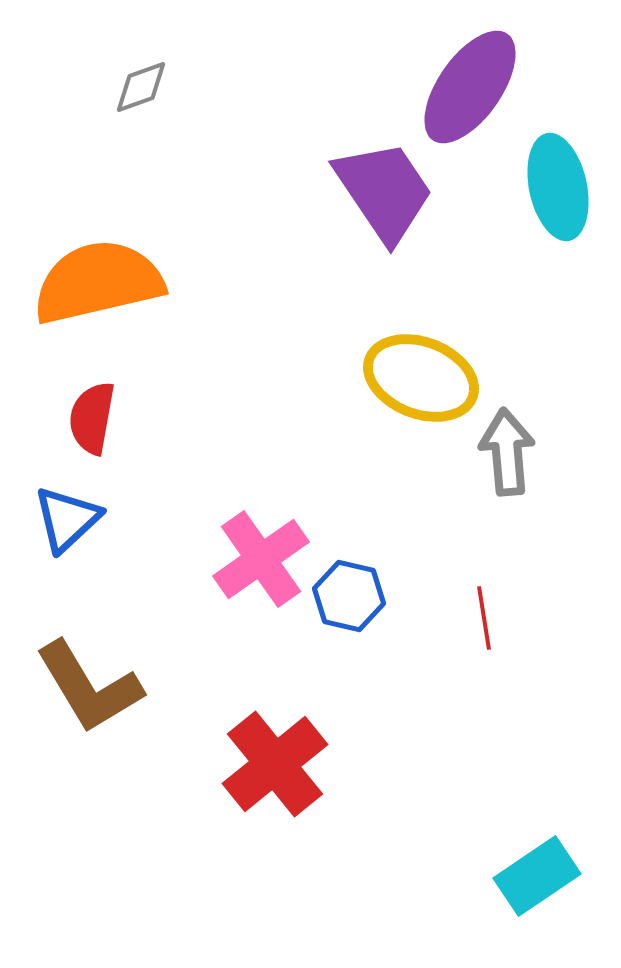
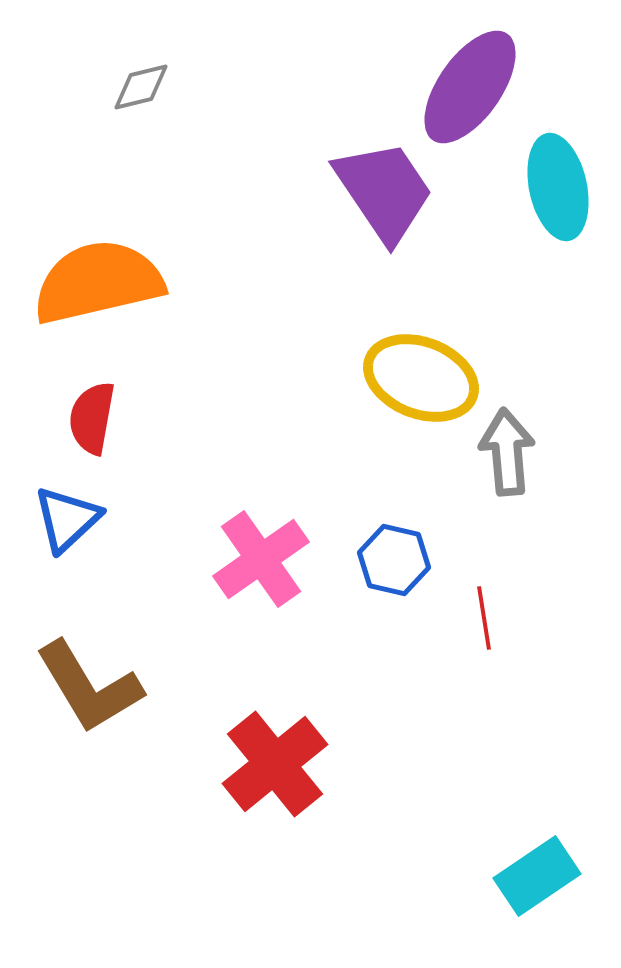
gray diamond: rotated 6 degrees clockwise
blue hexagon: moved 45 px right, 36 px up
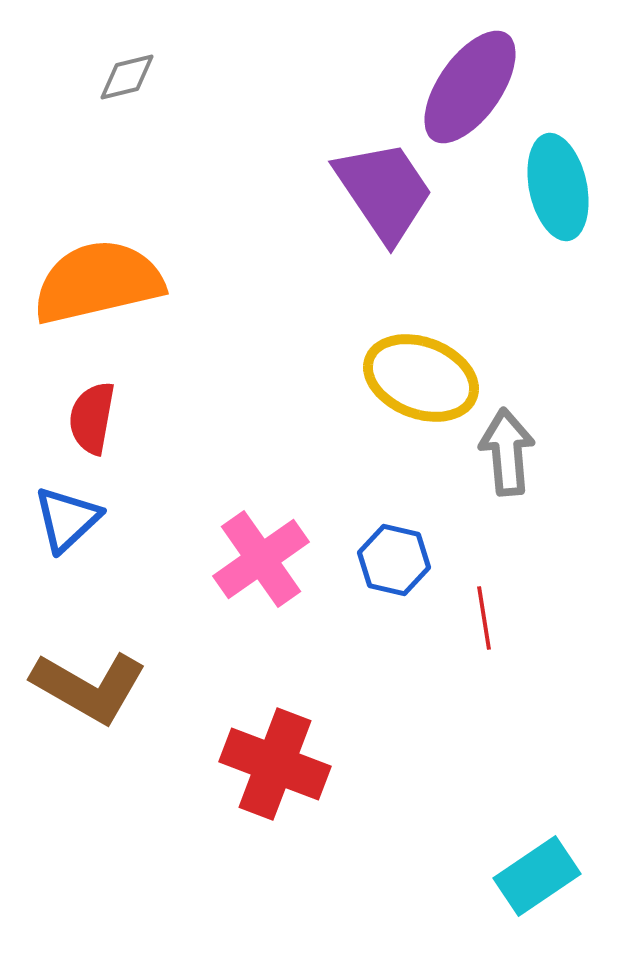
gray diamond: moved 14 px left, 10 px up
brown L-shape: rotated 29 degrees counterclockwise
red cross: rotated 30 degrees counterclockwise
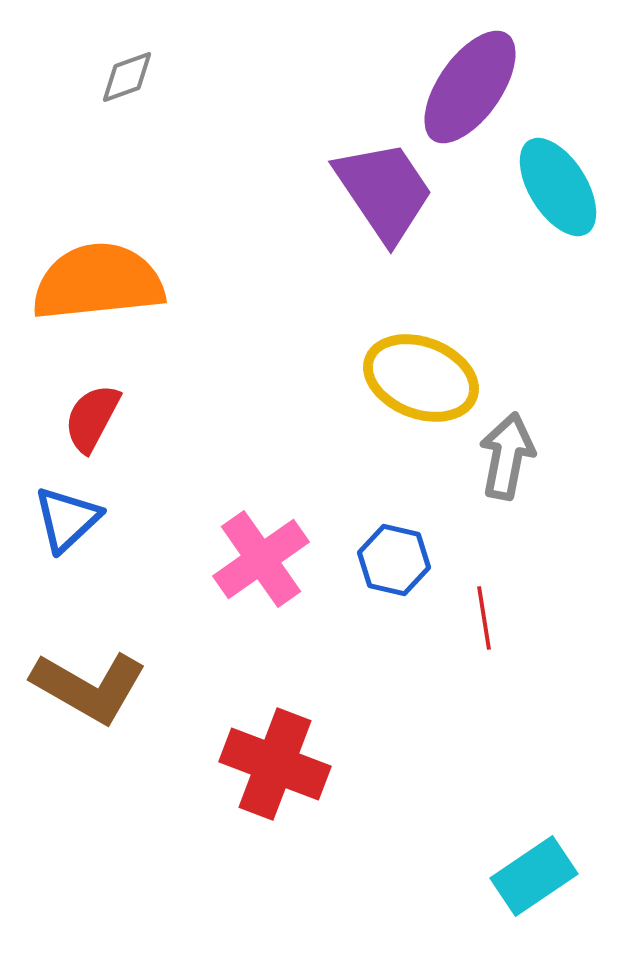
gray diamond: rotated 6 degrees counterclockwise
cyan ellipse: rotated 20 degrees counterclockwise
orange semicircle: rotated 7 degrees clockwise
red semicircle: rotated 18 degrees clockwise
gray arrow: moved 4 px down; rotated 16 degrees clockwise
cyan rectangle: moved 3 px left
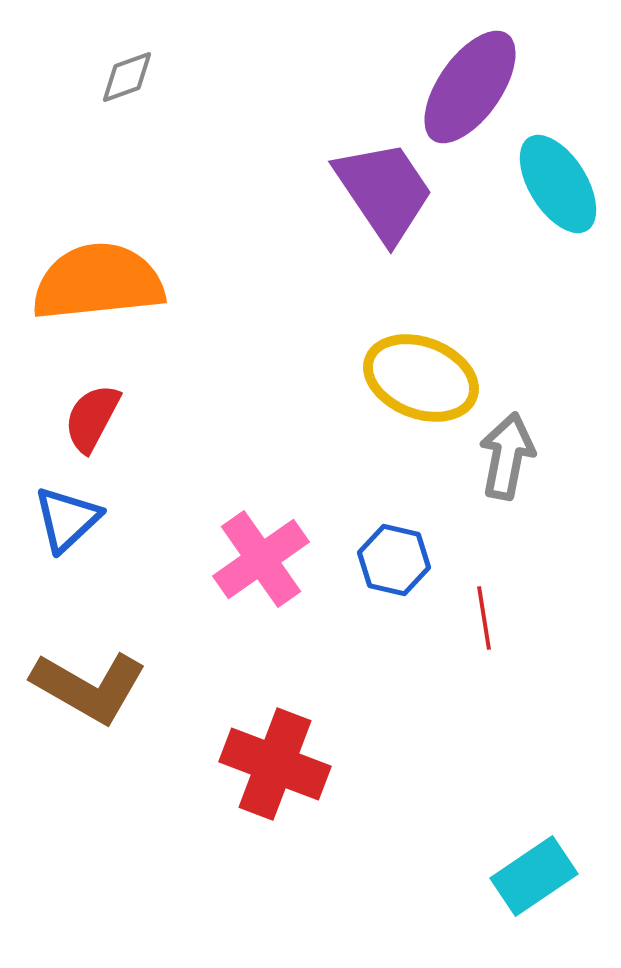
cyan ellipse: moved 3 px up
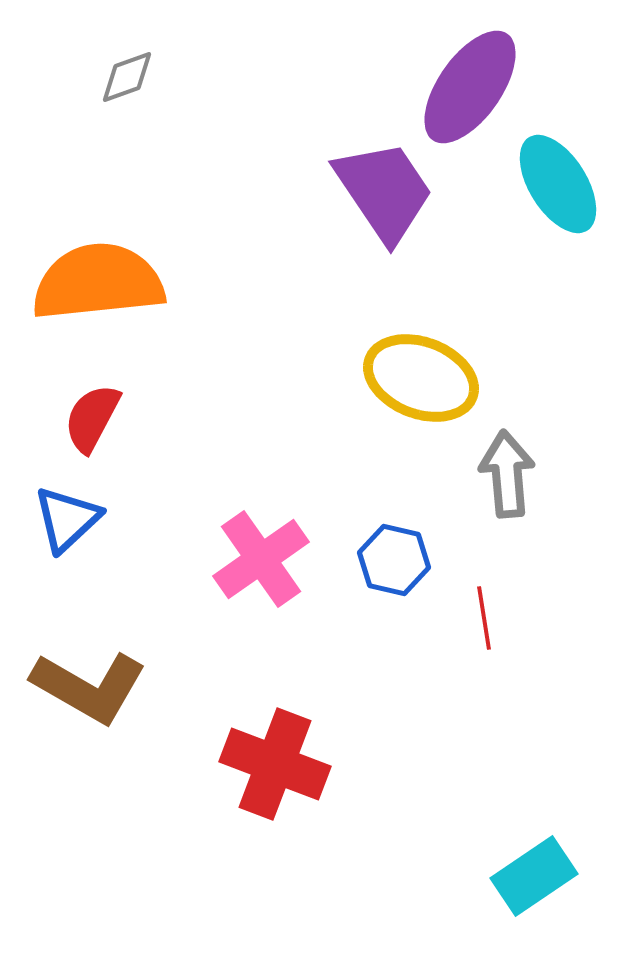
gray arrow: moved 18 px down; rotated 16 degrees counterclockwise
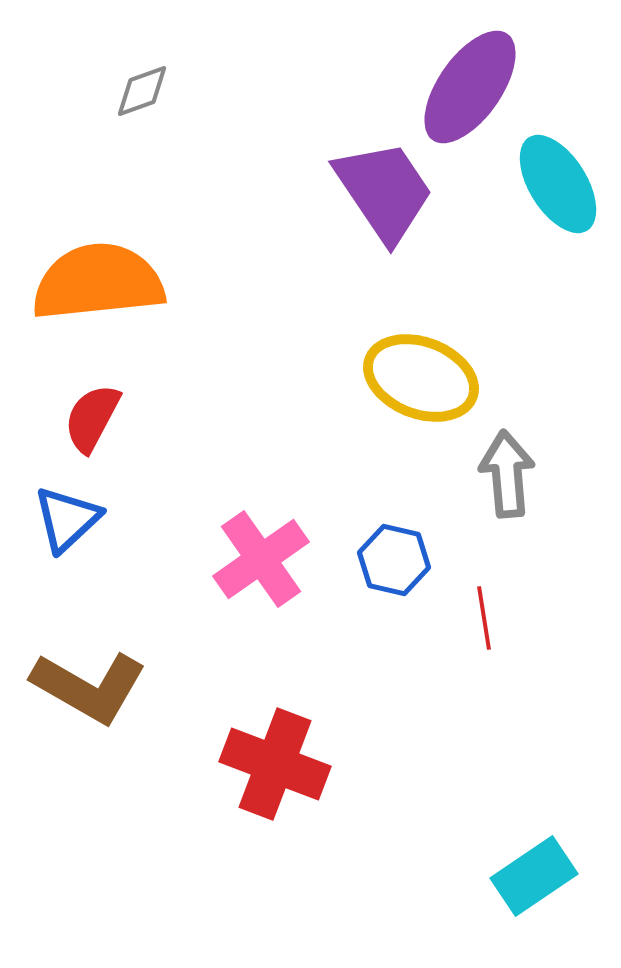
gray diamond: moved 15 px right, 14 px down
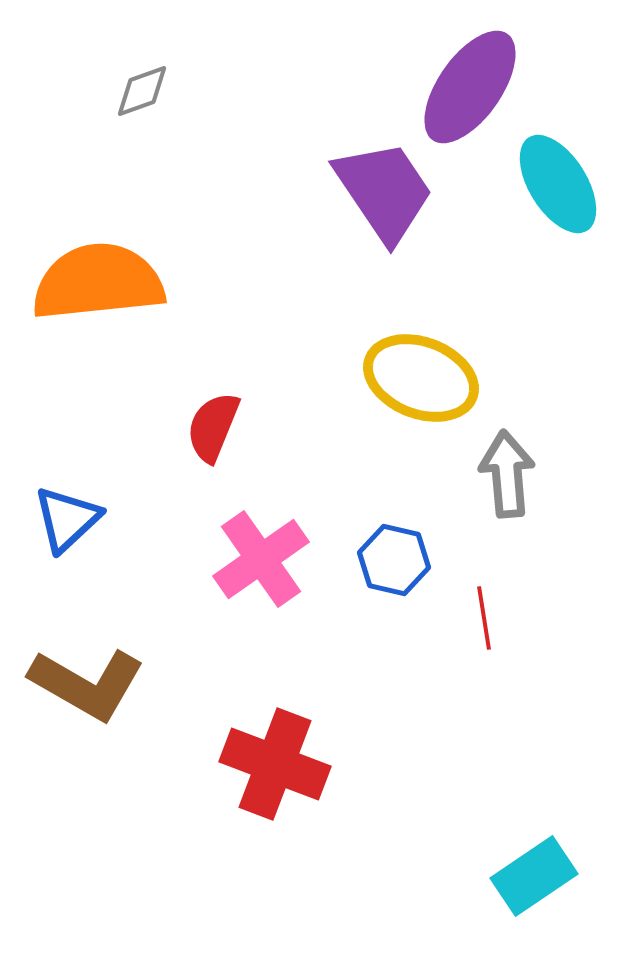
red semicircle: moved 121 px right, 9 px down; rotated 6 degrees counterclockwise
brown L-shape: moved 2 px left, 3 px up
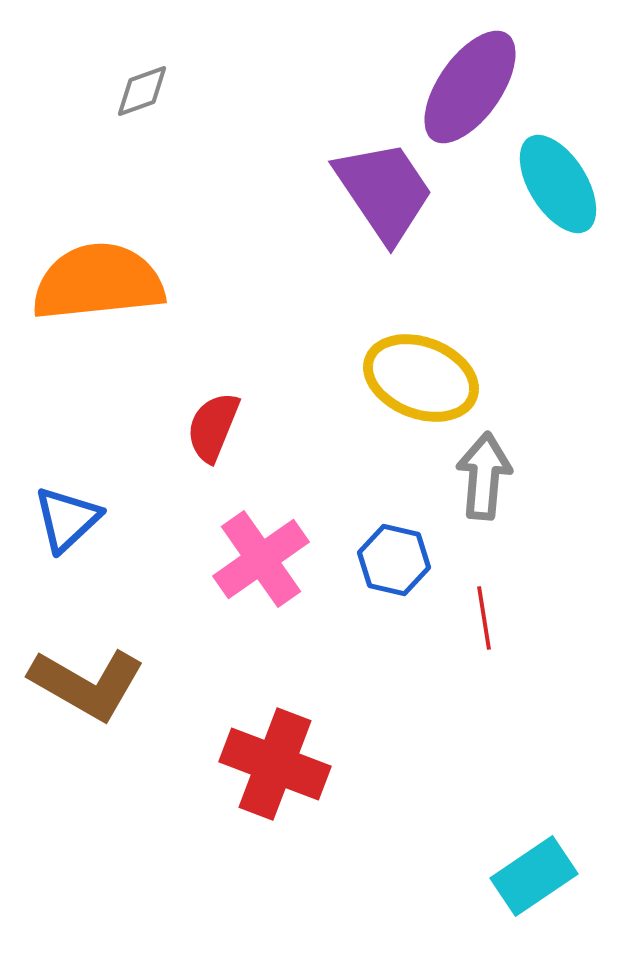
gray arrow: moved 23 px left, 2 px down; rotated 10 degrees clockwise
